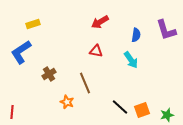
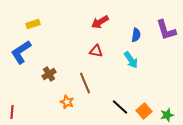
orange square: moved 2 px right, 1 px down; rotated 21 degrees counterclockwise
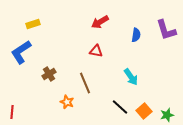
cyan arrow: moved 17 px down
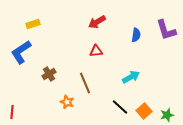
red arrow: moved 3 px left
red triangle: rotated 16 degrees counterclockwise
cyan arrow: rotated 84 degrees counterclockwise
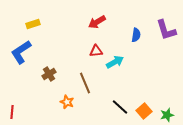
cyan arrow: moved 16 px left, 15 px up
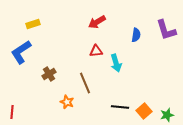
cyan arrow: moved 1 px right, 1 px down; rotated 102 degrees clockwise
black line: rotated 36 degrees counterclockwise
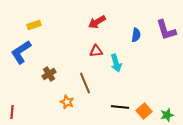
yellow rectangle: moved 1 px right, 1 px down
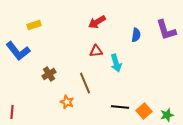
blue L-shape: moved 3 px left, 1 px up; rotated 95 degrees counterclockwise
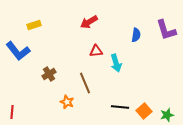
red arrow: moved 8 px left
